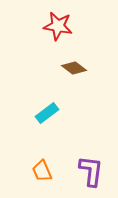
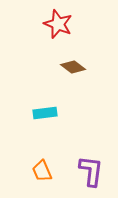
red star: moved 2 px up; rotated 12 degrees clockwise
brown diamond: moved 1 px left, 1 px up
cyan rectangle: moved 2 px left; rotated 30 degrees clockwise
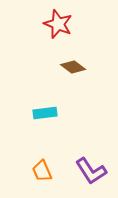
purple L-shape: rotated 140 degrees clockwise
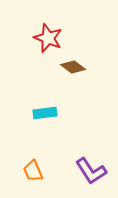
red star: moved 10 px left, 14 px down
orange trapezoid: moved 9 px left
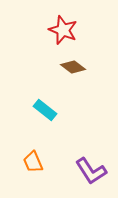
red star: moved 15 px right, 8 px up
cyan rectangle: moved 3 px up; rotated 45 degrees clockwise
orange trapezoid: moved 9 px up
